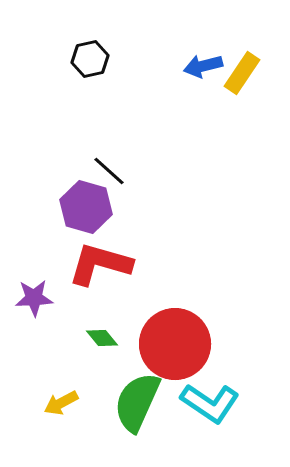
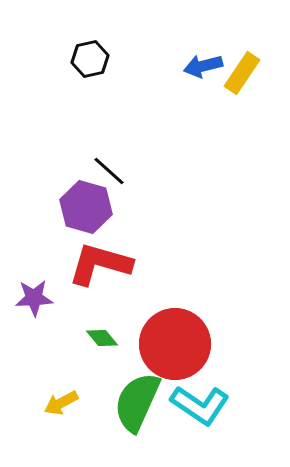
cyan L-shape: moved 10 px left, 2 px down
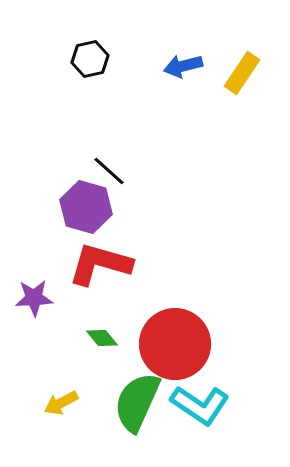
blue arrow: moved 20 px left
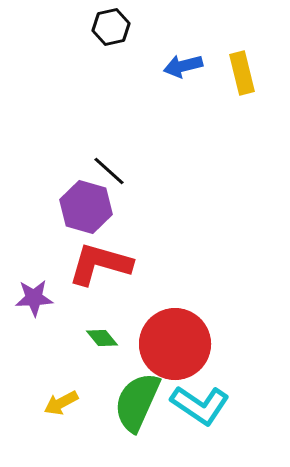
black hexagon: moved 21 px right, 32 px up
yellow rectangle: rotated 48 degrees counterclockwise
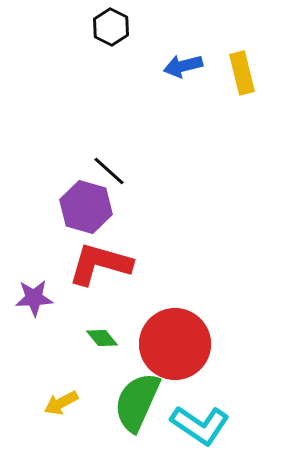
black hexagon: rotated 21 degrees counterclockwise
cyan L-shape: moved 20 px down
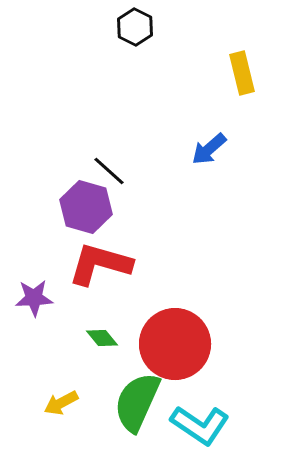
black hexagon: moved 24 px right
blue arrow: moved 26 px right, 83 px down; rotated 27 degrees counterclockwise
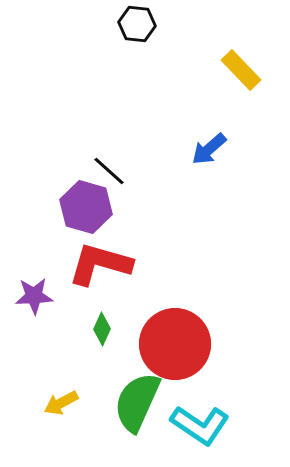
black hexagon: moved 2 px right, 3 px up; rotated 21 degrees counterclockwise
yellow rectangle: moved 1 px left, 3 px up; rotated 30 degrees counterclockwise
purple star: moved 2 px up
green diamond: moved 9 px up; rotated 64 degrees clockwise
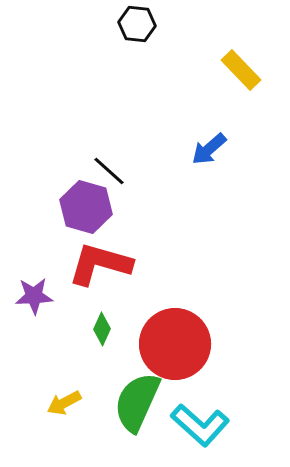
yellow arrow: moved 3 px right
cyan L-shape: rotated 8 degrees clockwise
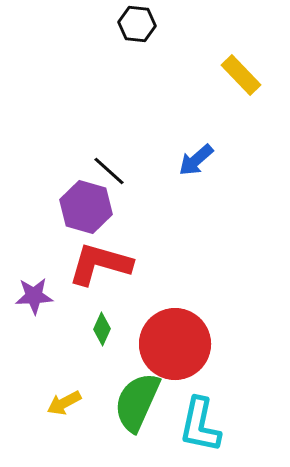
yellow rectangle: moved 5 px down
blue arrow: moved 13 px left, 11 px down
cyan L-shape: rotated 60 degrees clockwise
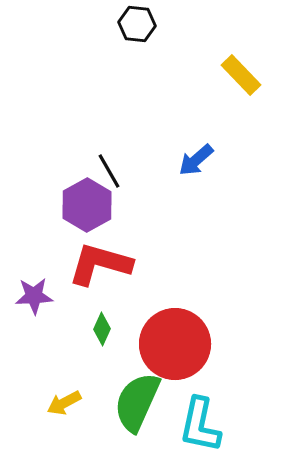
black line: rotated 18 degrees clockwise
purple hexagon: moved 1 px right, 2 px up; rotated 15 degrees clockwise
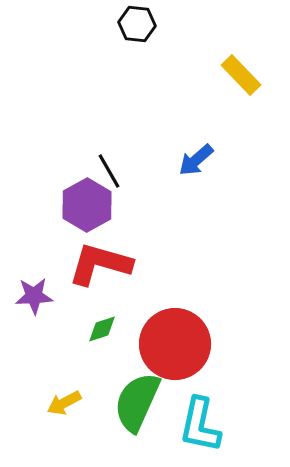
green diamond: rotated 48 degrees clockwise
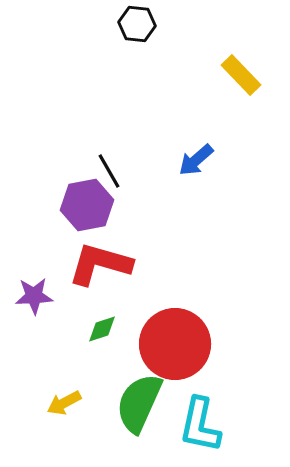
purple hexagon: rotated 18 degrees clockwise
green semicircle: moved 2 px right, 1 px down
